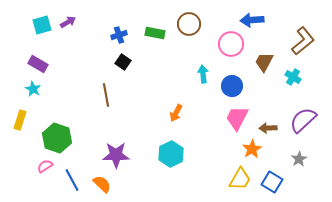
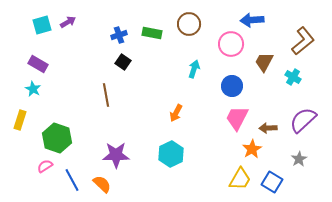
green rectangle: moved 3 px left
cyan arrow: moved 9 px left, 5 px up; rotated 24 degrees clockwise
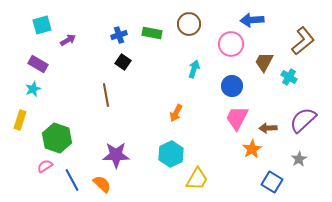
purple arrow: moved 18 px down
cyan cross: moved 4 px left
cyan star: rotated 21 degrees clockwise
yellow trapezoid: moved 43 px left
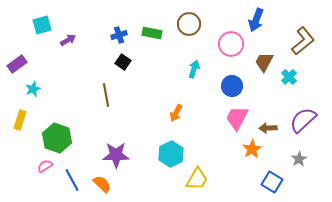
blue arrow: moved 4 px right; rotated 65 degrees counterclockwise
purple rectangle: moved 21 px left; rotated 66 degrees counterclockwise
cyan cross: rotated 14 degrees clockwise
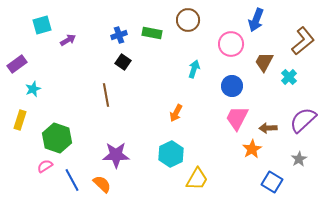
brown circle: moved 1 px left, 4 px up
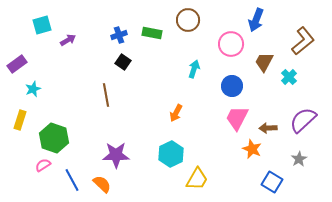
green hexagon: moved 3 px left
orange star: rotated 18 degrees counterclockwise
pink semicircle: moved 2 px left, 1 px up
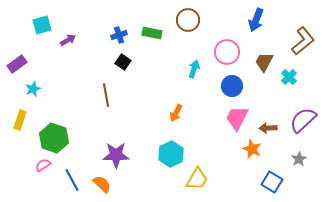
pink circle: moved 4 px left, 8 px down
